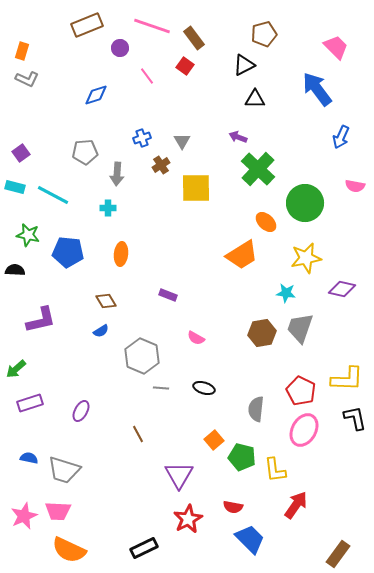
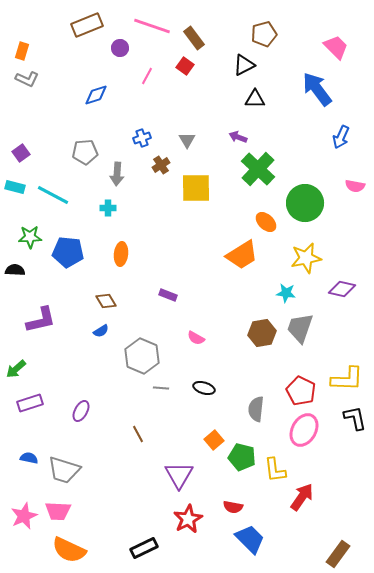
pink line at (147, 76): rotated 66 degrees clockwise
gray triangle at (182, 141): moved 5 px right, 1 px up
green star at (28, 235): moved 2 px right, 2 px down; rotated 15 degrees counterclockwise
red arrow at (296, 505): moved 6 px right, 8 px up
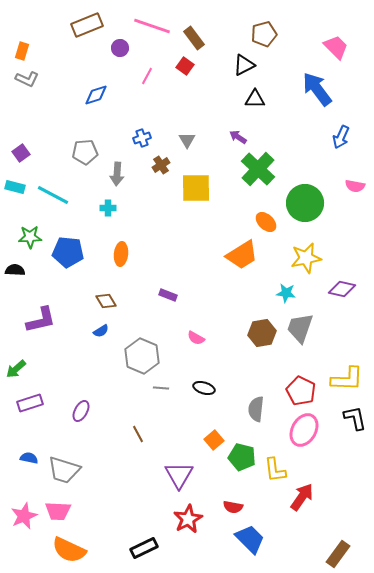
purple arrow at (238, 137): rotated 12 degrees clockwise
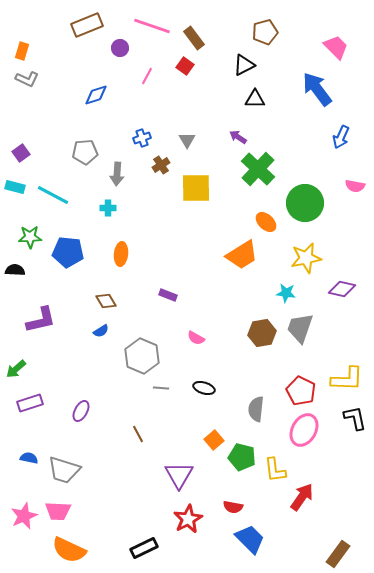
brown pentagon at (264, 34): moved 1 px right, 2 px up
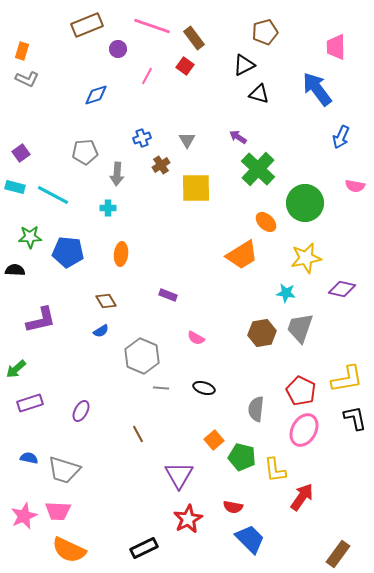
pink trapezoid at (336, 47): rotated 136 degrees counterclockwise
purple circle at (120, 48): moved 2 px left, 1 px down
black triangle at (255, 99): moved 4 px right, 5 px up; rotated 15 degrees clockwise
yellow L-shape at (347, 379): rotated 12 degrees counterclockwise
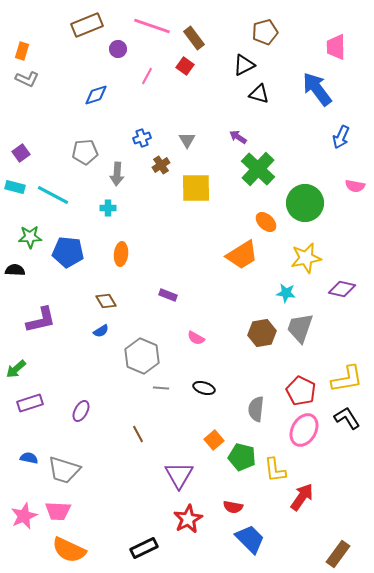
black L-shape at (355, 418): moved 8 px left; rotated 20 degrees counterclockwise
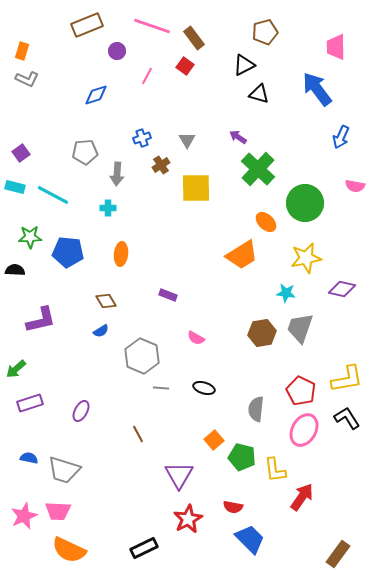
purple circle at (118, 49): moved 1 px left, 2 px down
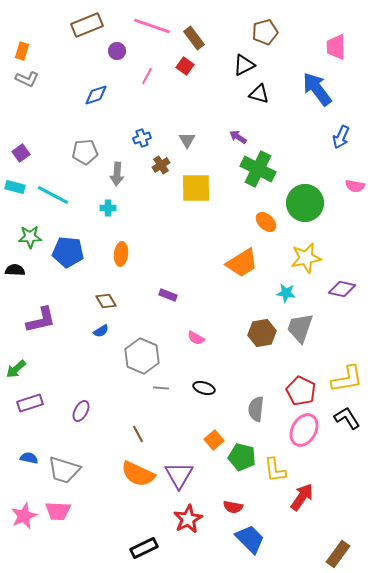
green cross at (258, 169): rotated 16 degrees counterclockwise
orange trapezoid at (242, 255): moved 8 px down
orange semicircle at (69, 550): moved 69 px right, 76 px up
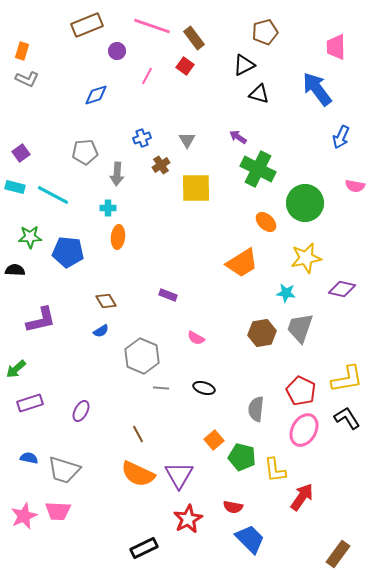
orange ellipse at (121, 254): moved 3 px left, 17 px up
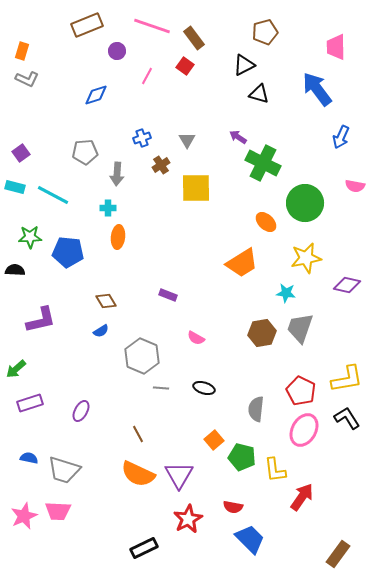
green cross at (258, 169): moved 5 px right, 6 px up
purple diamond at (342, 289): moved 5 px right, 4 px up
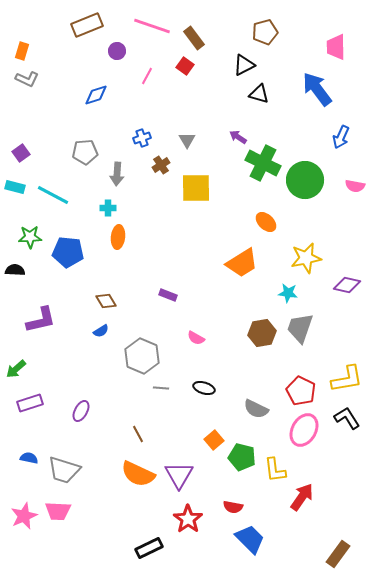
green circle at (305, 203): moved 23 px up
cyan star at (286, 293): moved 2 px right
gray semicircle at (256, 409): rotated 70 degrees counterclockwise
red star at (188, 519): rotated 8 degrees counterclockwise
black rectangle at (144, 548): moved 5 px right
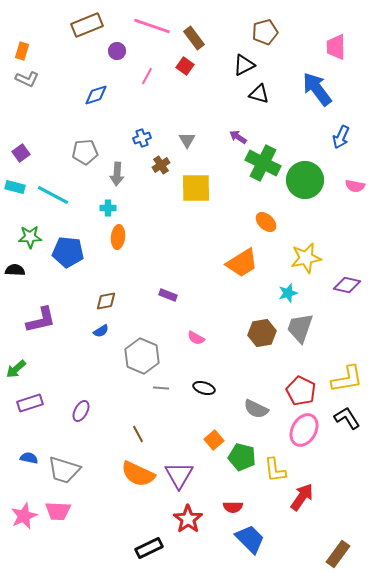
cyan star at (288, 293): rotated 24 degrees counterclockwise
brown diamond at (106, 301): rotated 70 degrees counterclockwise
red semicircle at (233, 507): rotated 12 degrees counterclockwise
